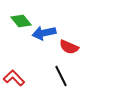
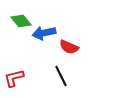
red L-shape: rotated 60 degrees counterclockwise
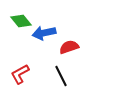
red semicircle: rotated 138 degrees clockwise
red L-shape: moved 6 px right, 4 px up; rotated 15 degrees counterclockwise
